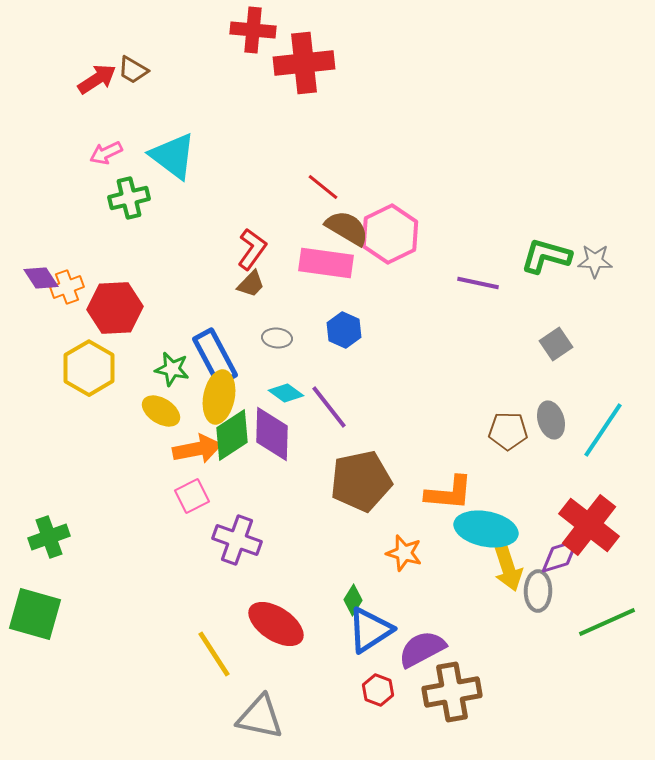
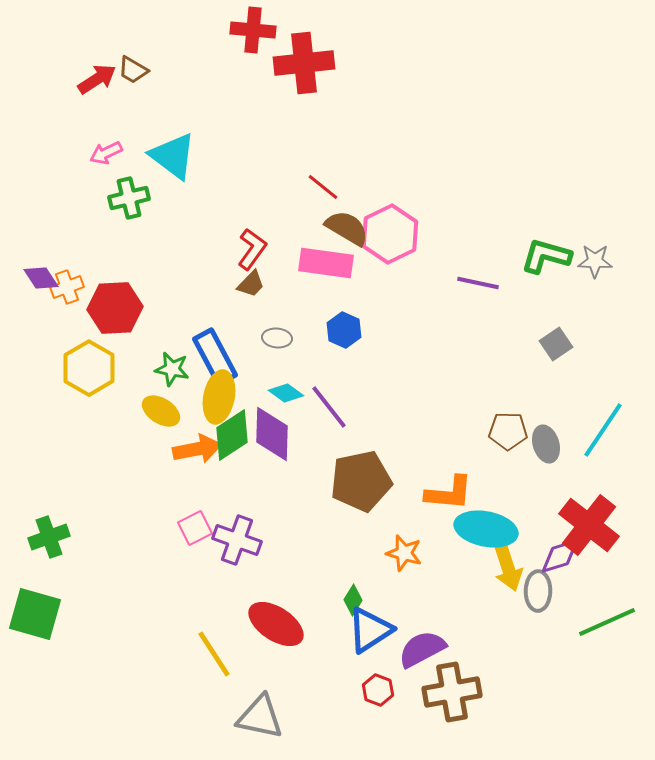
gray ellipse at (551, 420): moved 5 px left, 24 px down
pink square at (192, 496): moved 3 px right, 32 px down
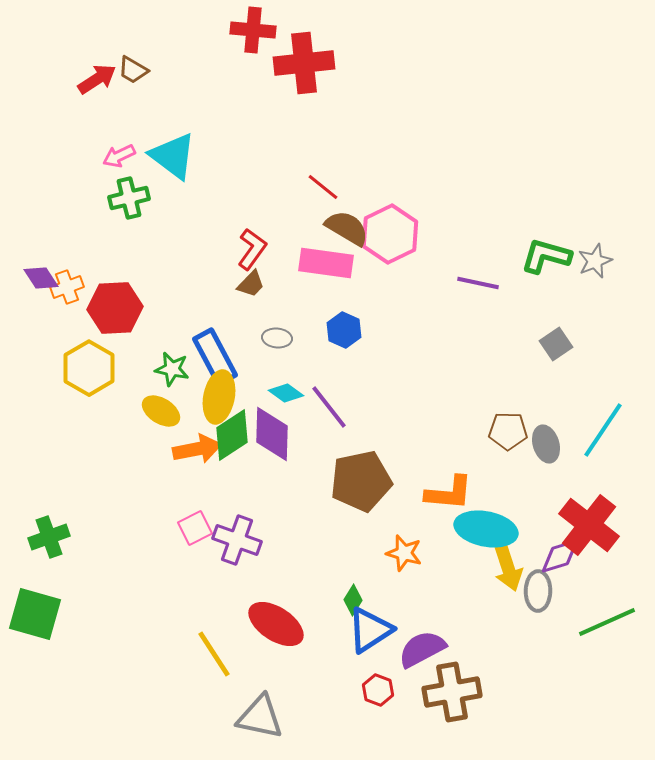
pink arrow at (106, 153): moved 13 px right, 3 px down
gray star at (595, 261): rotated 24 degrees counterclockwise
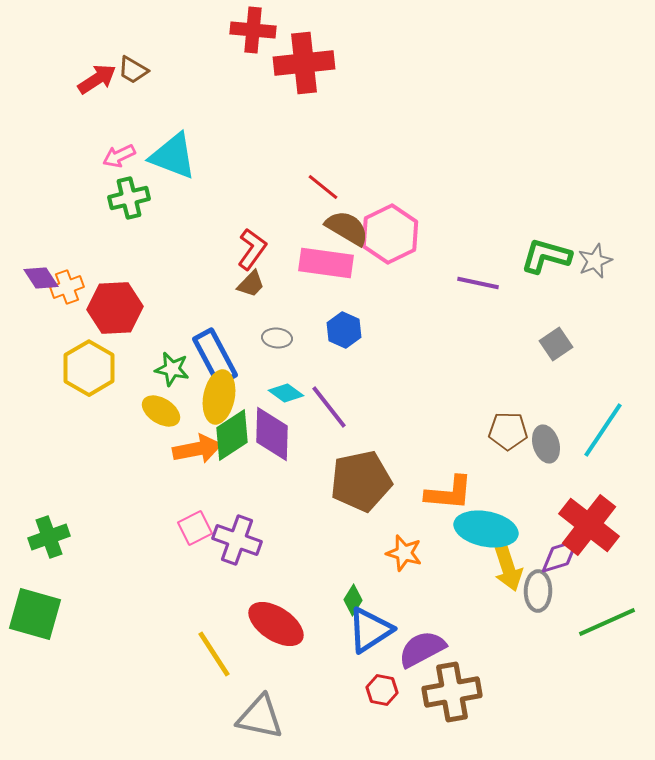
cyan triangle at (173, 156): rotated 16 degrees counterclockwise
red hexagon at (378, 690): moved 4 px right; rotated 8 degrees counterclockwise
